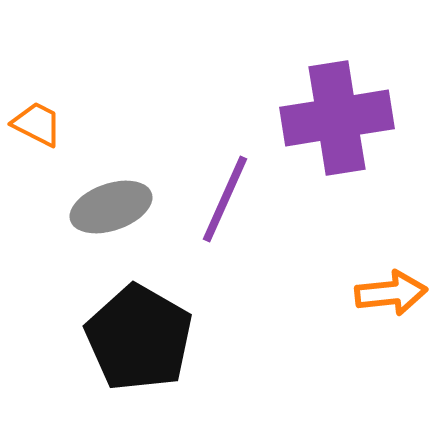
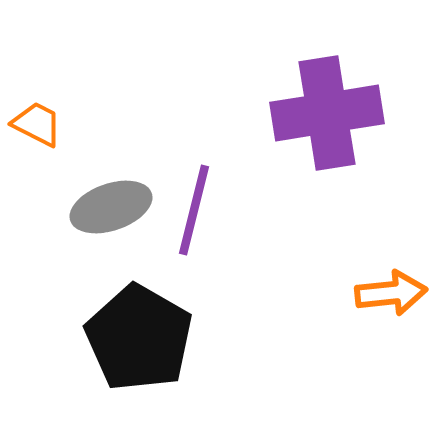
purple cross: moved 10 px left, 5 px up
purple line: moved 31 px left, 11 px down; rotated 10 degrees counterclockwise
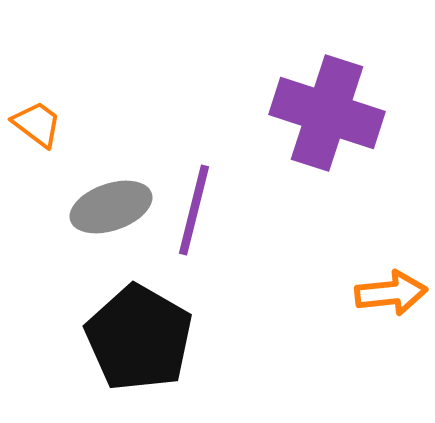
purple cross: rotated 27 degrees clockwise
orange trapezoid: rotated 10 degrees clockwise
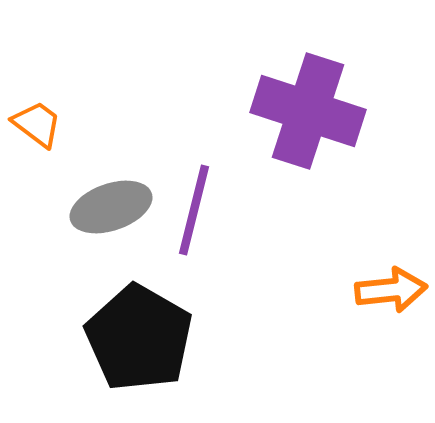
purple cross: moved 19 px left, 2 px up
orange arrow: moved 3 px up
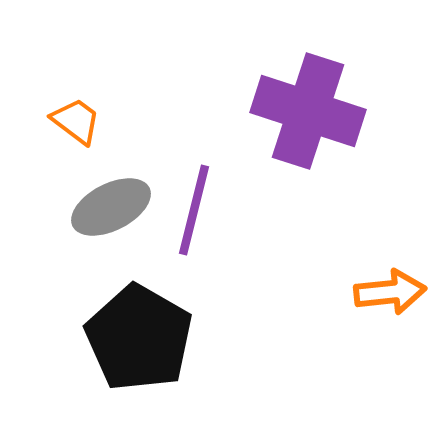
orange trapezoid: moved 39 px right, 3 px up
gray ellipse: rotated 8 degrees counterclockwise
orange arrow: moved 1 px left, 2 px down
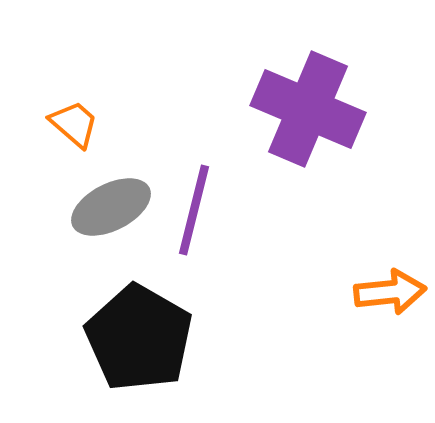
purple cross: moved 2 px up; rotated 5 degrees clockwise
orange trapezoid: moved 2 px left, 3 px down; rotated 4 degrees clockwise
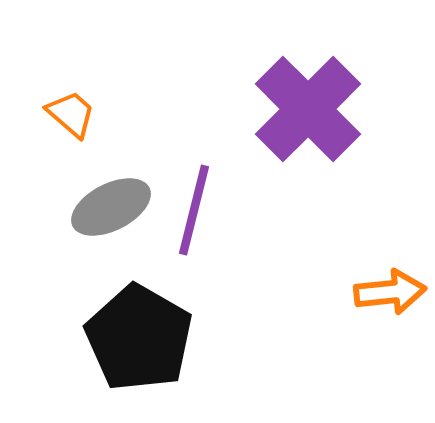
purple cross: rotated 22 degrees clockwise
orange trapezoid: moved 3 px left, 10 px up
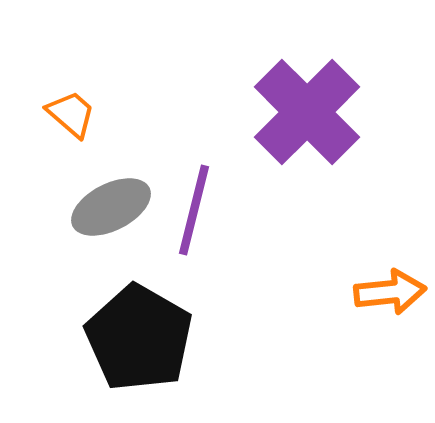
purple cross: moved 1 px left, 3 px down
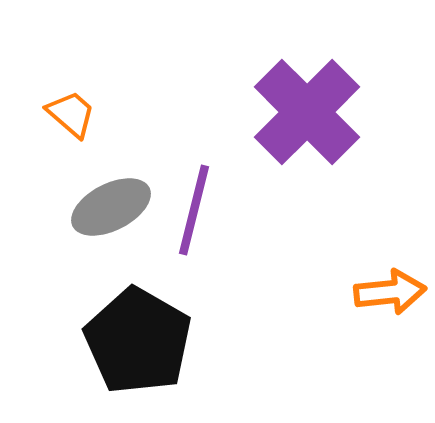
black pentagon: moved 1 px left, 3 px down
